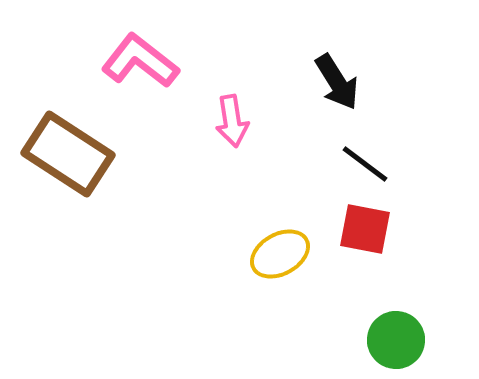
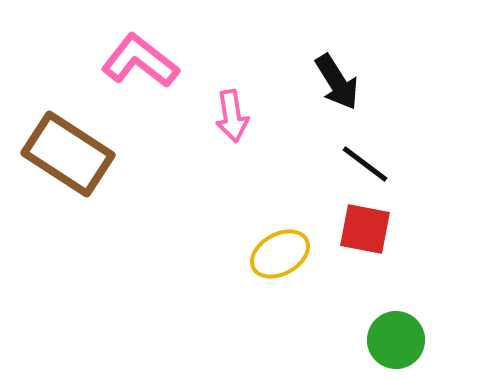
pink arrow: moved 5 px up
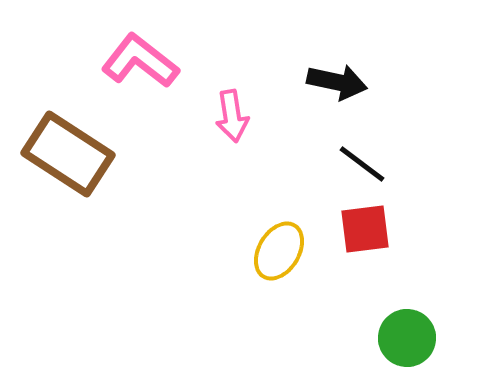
black arrow: rotated 46 degrees counterclockwise
black line: moved 3 px left
red square: rotated 18 degrees counterclockwise
yellow ellipse: moved 1 px left, 3 px up; rotated 30 degrees counterclockwise
green circle: moved 11 px right, 2 px up
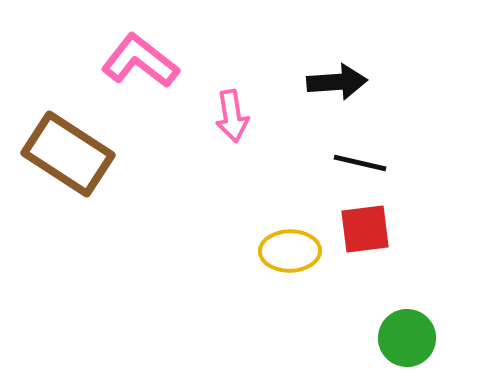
black arrow: rotated 16 degrees counterclockwise
black line: moved 2 px left, 1 px up; rotated 24 degrees counterclockwise
yellow ellipse: moved 11 px right; rotated 58 degrees clockwise
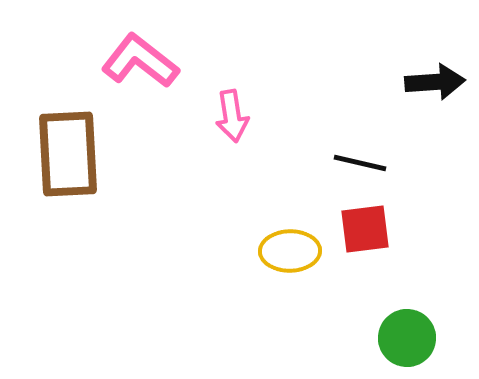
black arrow: moved 98 px right
brown rectangle: rotated 54 degrees clockwise
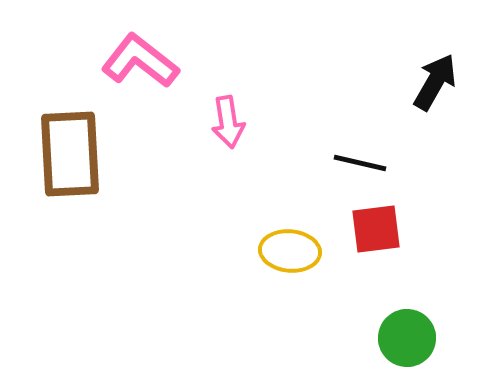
black arrow: rotated 56 degrees counterclockwise
pink arrow: moved 4 px left, 6 px down
brown rectangle: moved 2 px right
red square: moved 11 px right
yellow ellipse: rotated 6 degrees clockwise
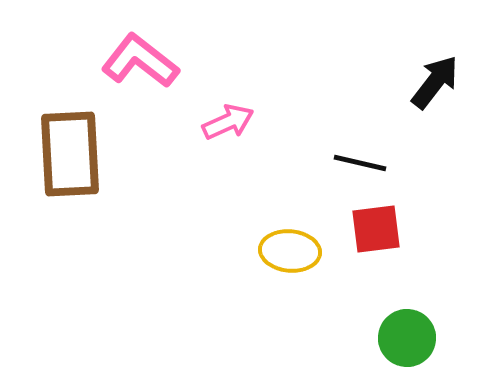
black arrow: rotated 8 degrees clockwise
pink arrow: rotated 105 degrees counterclockwise
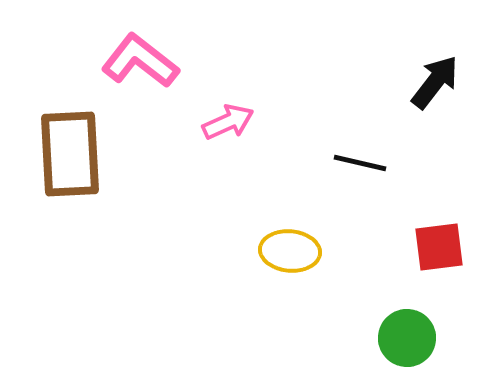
red square: moved 63 px right, 18 px down
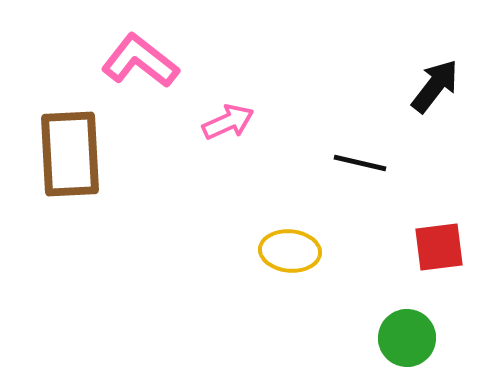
black arrow: moved 4 px down
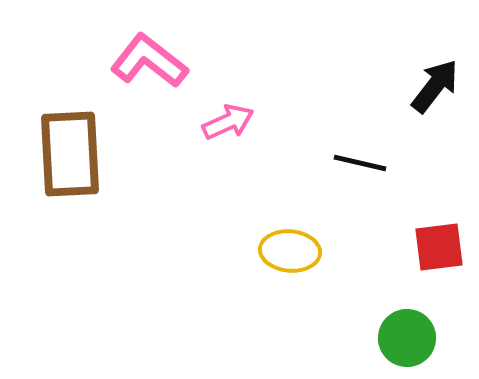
pink L-shape: moved 9 px right
